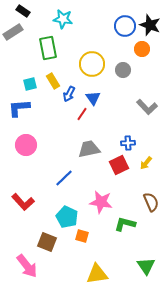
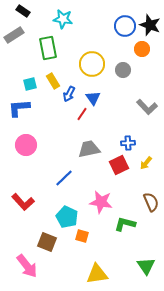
gray rectangle: moved 1 px right, 3 px down
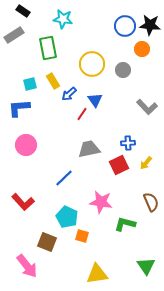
black star: rotated 15 degrees counterclockwise
blue arrow: rotated 21 degrees clockwise
blue triangle: moved 2 px right, 2 px down
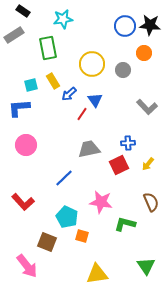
cyan star: rotated 18 degrees counterclockwise
orange circle: moved 2 px right, 4 px down
cyan square: moved 1 px right, 1 px down
yellow arrow: moved 2 px right, 1 px down
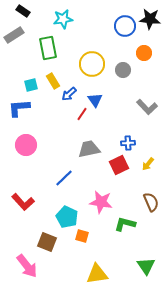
black star: moved 6 px up
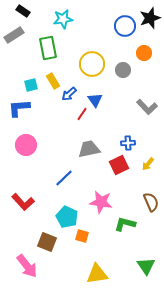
black star: moved 1 px up; rotated 25 degrees counterclockwise
